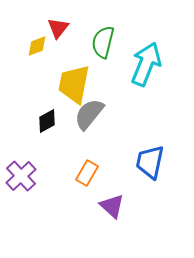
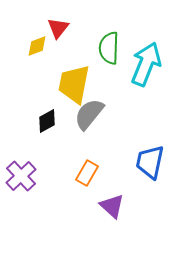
green semicircle: moved 6 px right, 6 px down; rotated 12 degrees counterclockwise
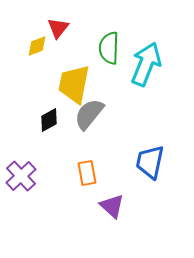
black diamond: moved 2 px right, 1 px up
orange rectangle: rotated 40 degrees counterclockwise
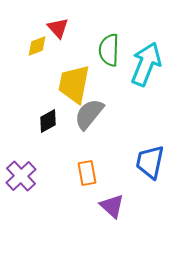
red triangle: rotated 20 degrees counterclockwise
green semicircle: moved 2 px down
black diamond: moved 1 px left, 1 px down
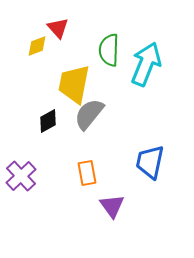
purple triangle: rotated 12 degrees clockwise
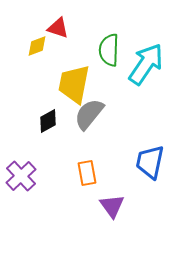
red triangle: rotated 30 degrees counterclockwise
cyan arrow: rotated 12 degrees clockwise
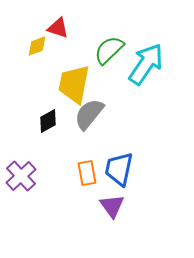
green semicircle: rotated 44 degrees clockwise
blue trapezoid: moved 31 px left, 7 px down
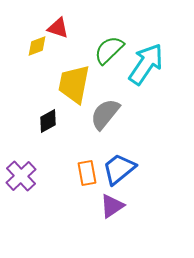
gray semicircle: moved 16 px right
blue trapezoid: rotated 39 degrees clockwise
purple triangle: rotated 32 degrees clockwise
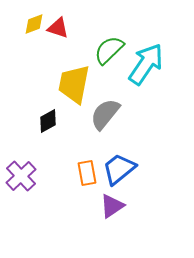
yellow diamond: moved 3 px left, 22 px up
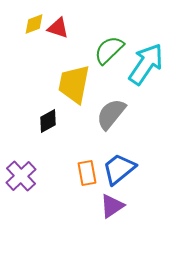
gray semicircle: moved 6 px right
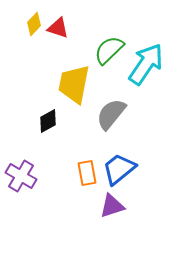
yellow diamond: rotated 25 degrees counterclockwise
purple cross: rotated 16 degrees counterclockwise
purple triangle: rotated 16 degrees clockwise
